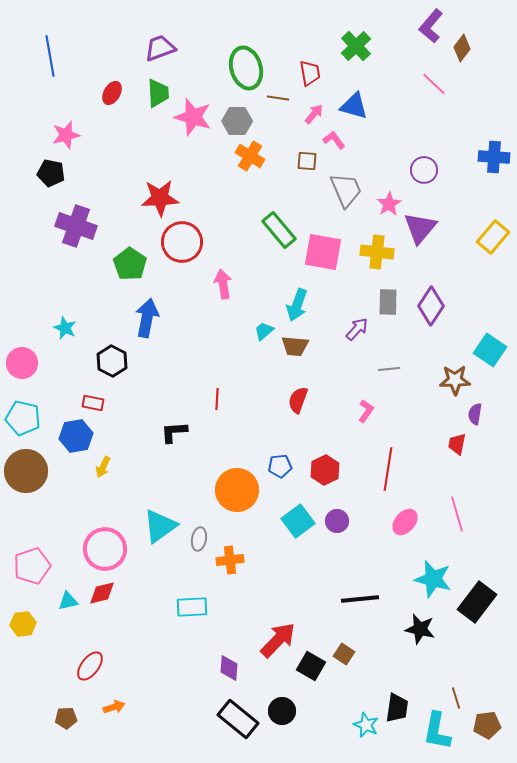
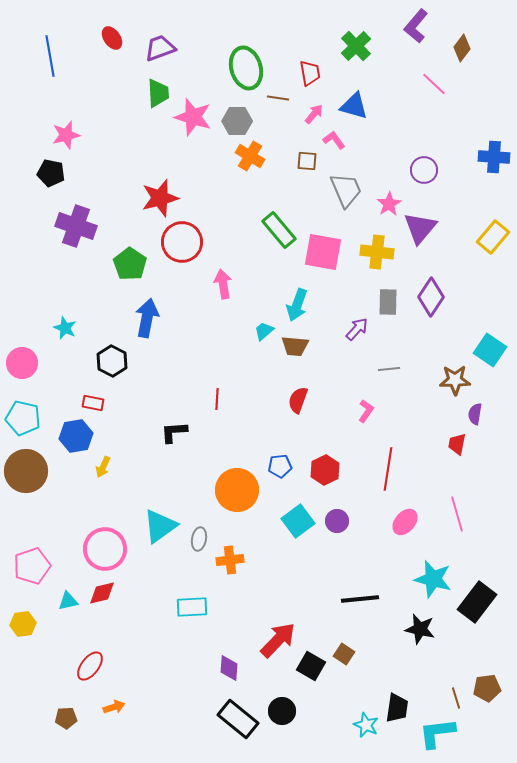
purple L-shape at (431, 26): moved 15 px left
red ellipse at (112, 93): moved 55 px up; rotated 65 degrees counterclockwise
red star at (160, 198): rotated 12 degrees counterclockwise
purple diamond at (431, 306): moved 9 px up
brown pentagon at (487, 725): moved 37 px up
cyan L-shape at (437, 731): moved 2 px down; rotated 72 degrees clockwise
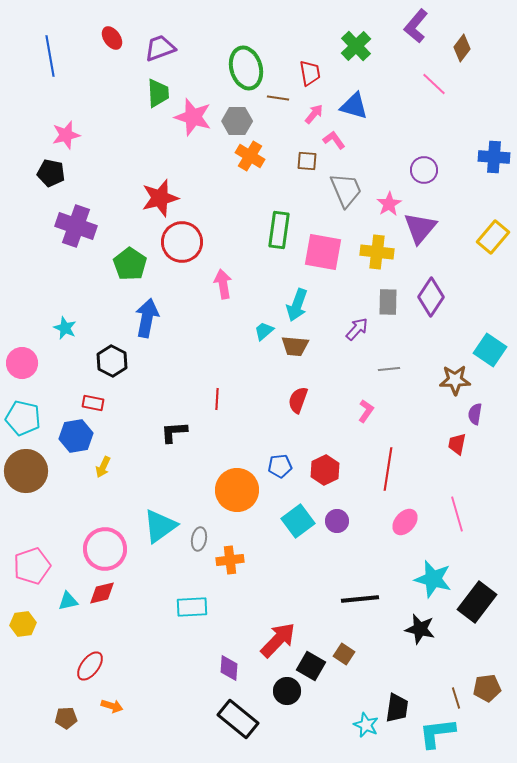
green rectangle at (279, 230): rotated 48 degrees clockwise
orange arrow at (114, 707): moved 2 px left, 1 px up; rotated 35 degrees clockwise
black circle at (282, 711): moved 5 px right, 20 px up
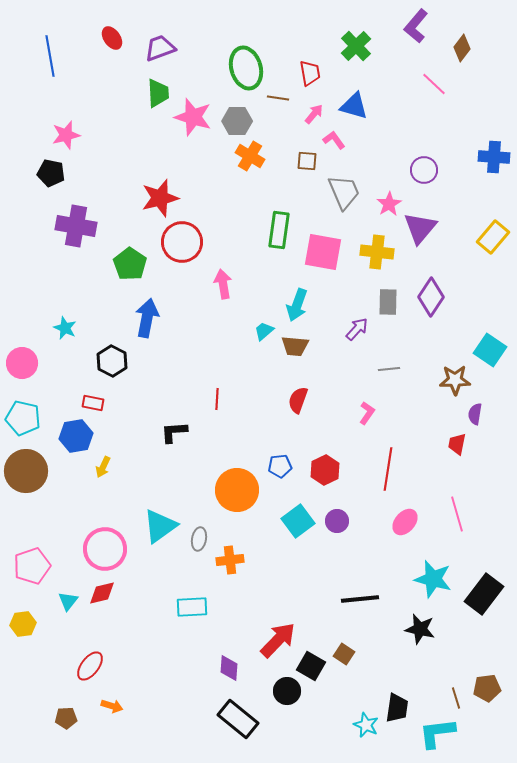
gray trapezoid at (346, 190): moved 2 px left, 2 px down
purple cross at (76, 226): rotated 9 degrees counterclockwise
pink L-shape at (366, 411): moved 1 px right, 2 px down
cyan triangle at (68, 601): rotated 40 degrees counterclockwise
black rectangle at (477, 602): moved 7 px right, 8 px up
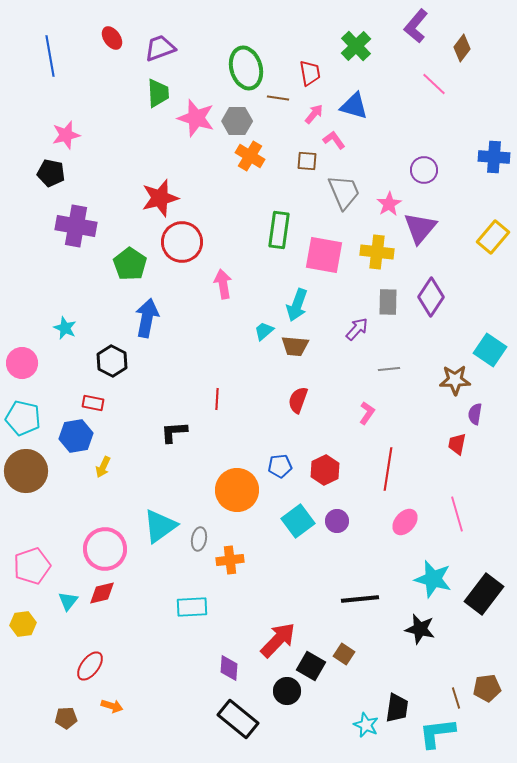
pink star at (193, 117): moved 3 px right, 1 px down
pink square at (323, 252): moved 1 px right, 3 px down
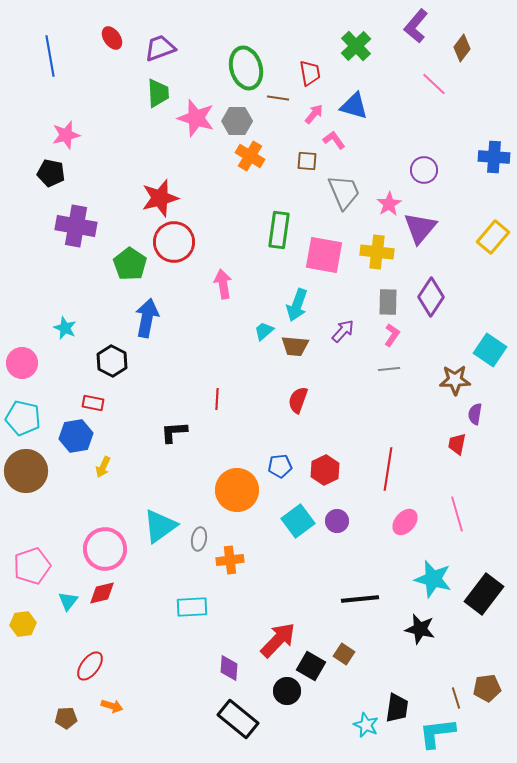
red circle at (182, 242): moved 8 px left
purple arrow at (357, 329): moved 14 px left, 2 px down
pink L-shape at (367, 413): moved 25 px right, 78 px up
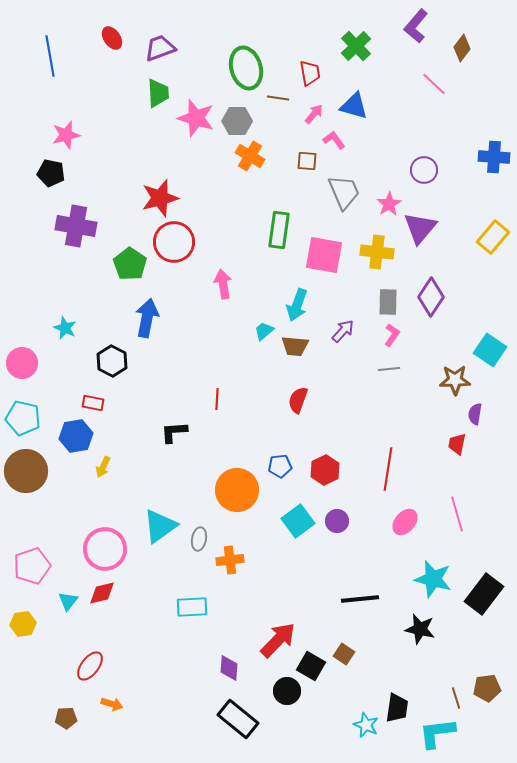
orange arrow at (112, 706): moved 2 px up
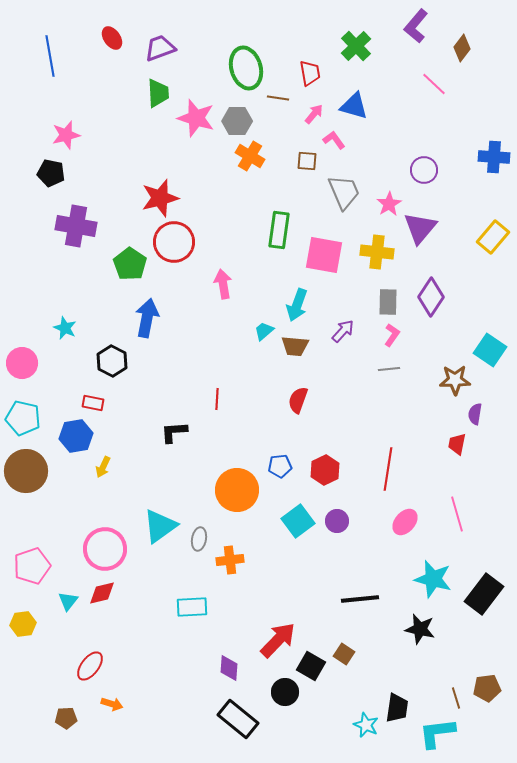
black circle at (287, 691): moved 2 px left, 1 px down
